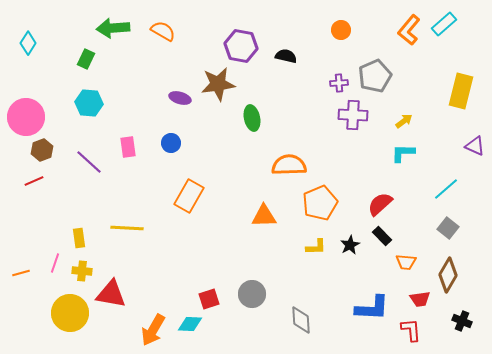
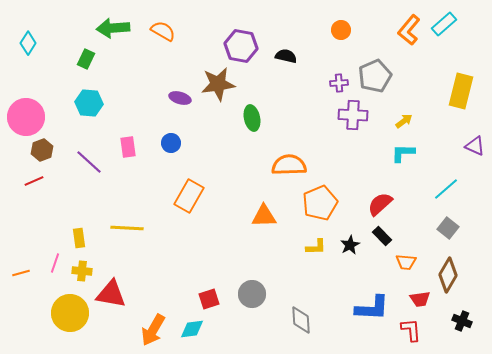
cyan diamond at (190, 324): moved 2 px right, 5 px down; rotated 10 degrees counterclockwise
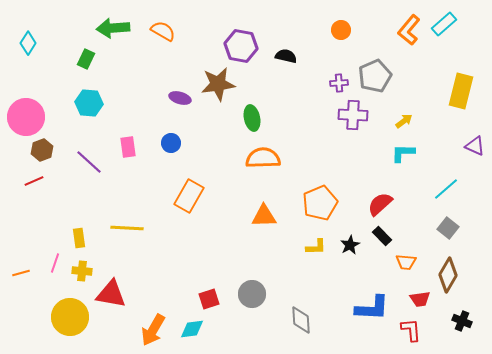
orange semicircle at (289, 165): moved 26 px left, 7 px up
yellow circle at (70, 313): moved 4 px down
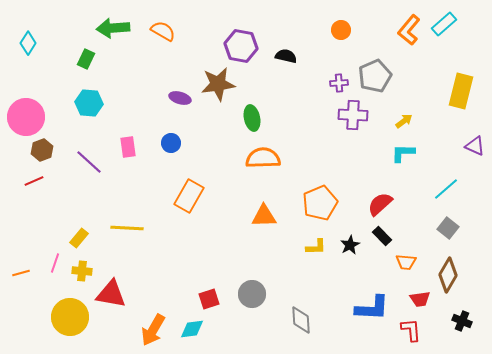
yellow rectangle at (79, 238): rotated 48 degrees clockwise
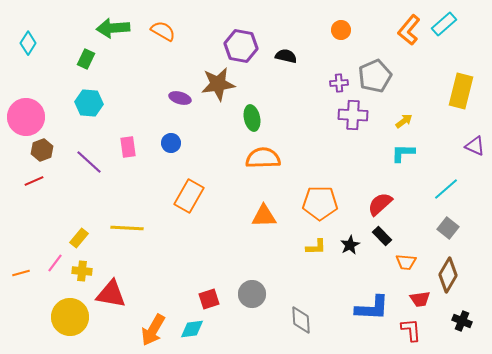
orange pentagon at (320, 203): rotated 24 degrees clockwise
pink line at (55, 263): rotated 18 degrees clockwise
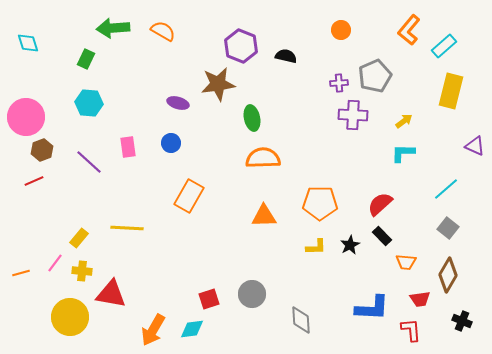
cyan rectangle at (444, 24): moved 22 px down
cyan diamond at (28, 43): rotated 50 degrees counterclockwise
purple hexagon at (241, 46): rotated 12 degrees clockwise
yellow rectangle at (461, 91): moved 10 px left
purple ellipse at (180, 98): moved 2 px left, 5 px down
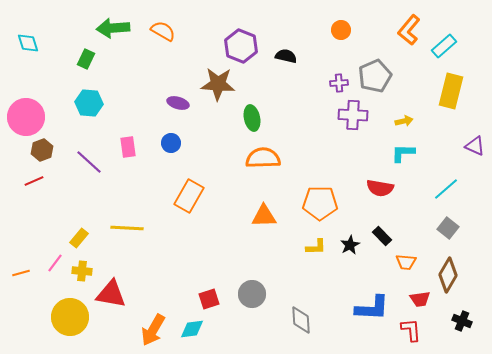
brown star at (218, 84): rotated 12 degrees clockwise
yellow arrow at (404, 121): rotated 24 degrees clockwise
red semicircle at (380, 204): moved 16 px up; rotated 128 degrees counterclockwise
